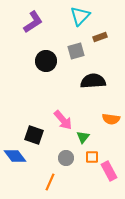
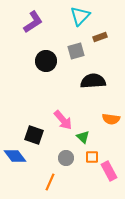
green triangle: rotated 24 degrees counterclockwise
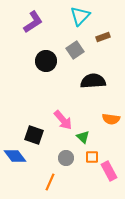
brown rectangle: moved 3 px right
gray square: moved 1 px left, 1 px up; rotated 18 degrees counterclockwise
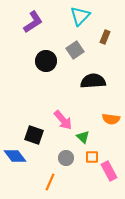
brown rectangle: moved 2 px right; rotated 48 degrees counterclockwise
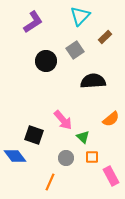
brown rectangle: rotated 24 degrees clockwise
orange semicircle: rotated 48 degrees counterclockwise
pink rectangle: moved 2 px right, 5 px down
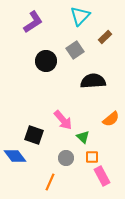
pink rectangle: moved 9 px left
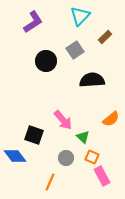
black semicircle: moved 1 px left, 1 px up
orange square: rotated 24 degrees clockwise
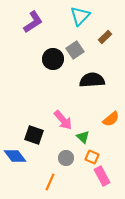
black circle: moved 7 px right, 2 px up
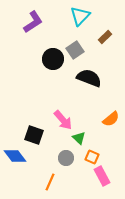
black semicircle: moved 3 px left, 2 px up; rotated 25 degrees clockwise
green triangle: moved 4 px left, 1 px down
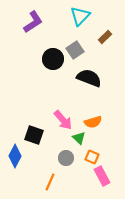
orange semicircle: moved 18 px left, 3 px down; rotated 24 degrees clockwise
blue diamond: rotated 65 degrees clockwise
